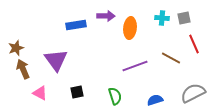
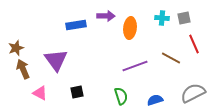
green semicircle: moved 6 px right
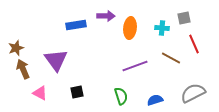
cyan cross: moved 10 px down
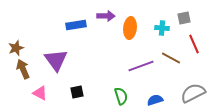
purple line: moved 6 px right
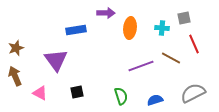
purple arrow: moved 3 px up
blue rectangle: moved 5 px down
brown arrow: moved 8 px left, 7 px down
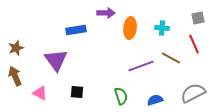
gray square: moved 14 px right
black square: rotated 16 degrees clockwise
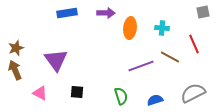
gray square: moved 5 px right, 6 px up
blue rectangle: moved 9 px left, 17 px up
brown line: moved 1 px left, 1 px up
brown arrow: moved 6 px up
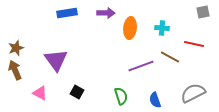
red line: rotated 54 degrees counterclockwise
black square: rotated 24 degrees clockwise
blue semicircle: rotated 91 degrees counterclockwise
